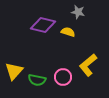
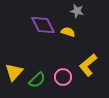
gray star: moved 1 px left, 1 px up
purple diamond: rotated 50 degrees clockwise
yellow triangle: moved 1 px down
green semicircle: rotated 54 degrees counterclockwise
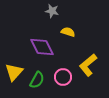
gray star: moved 25 px left
purple diamond: moved 1 px left, 22 px down
green semicircle: rotated 18 degrees counterclockwise
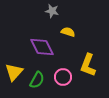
yellow L-shape: rotated 30 degrees counterclockwise
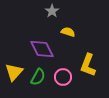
gray star: rotated 24 degrees clockwise
purple diamond: moved 2 px down
green semicircle: moved 1 px right, 3 px up
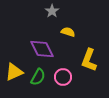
yellow L-shape: moved 1 px right, 5 px up
yellow triangle: rotated 24 degrees clockwise
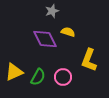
gray star: rotated 16 degrees clockwise
purple diamond: moved 3 px right, 10 px up
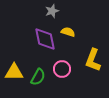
purple diamond: rotated 15 degrees clockwise
yellow L-shape: moved 4 px right
yellow triangle: rotated 24 degrees clockwise
pink circle: moved 1 px left, 8 px up
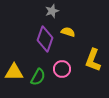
purple diamond: rotated 30 degrees clockwise
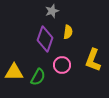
yellow semicircle: rotated 80 degrees clockwise
pink circle: moved 4 px up
